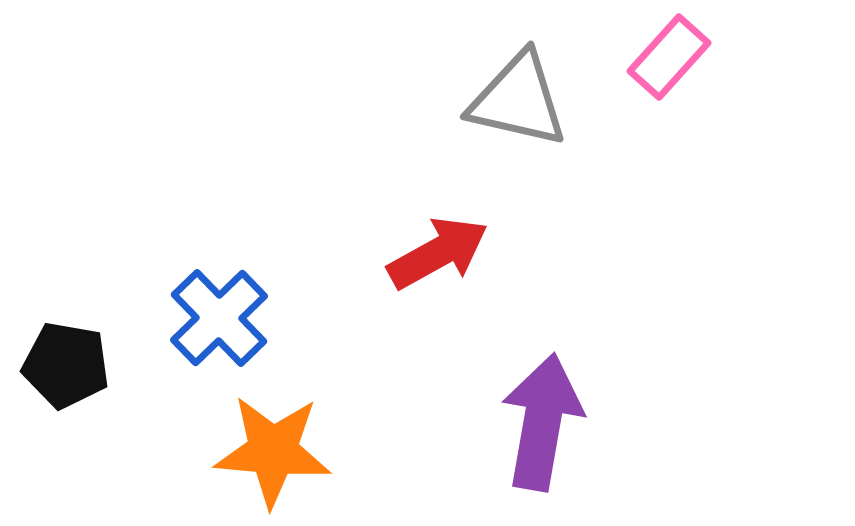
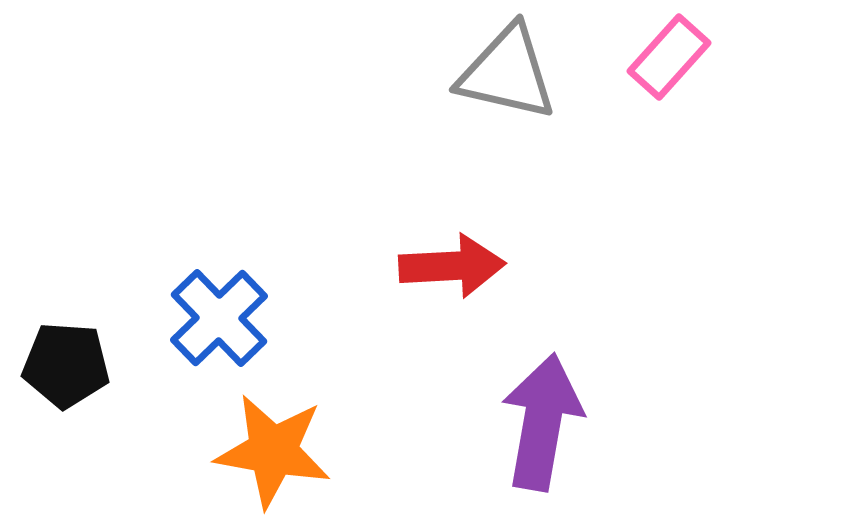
gray triangle: moved 11 px left, 27 px up
red arrow: moved 14 px right, 13 px down; rotated 26 degrees clockwise
black pentagon: rotated 6 degrees counterclockwise
orange star: rotated 5 degrees clockwise
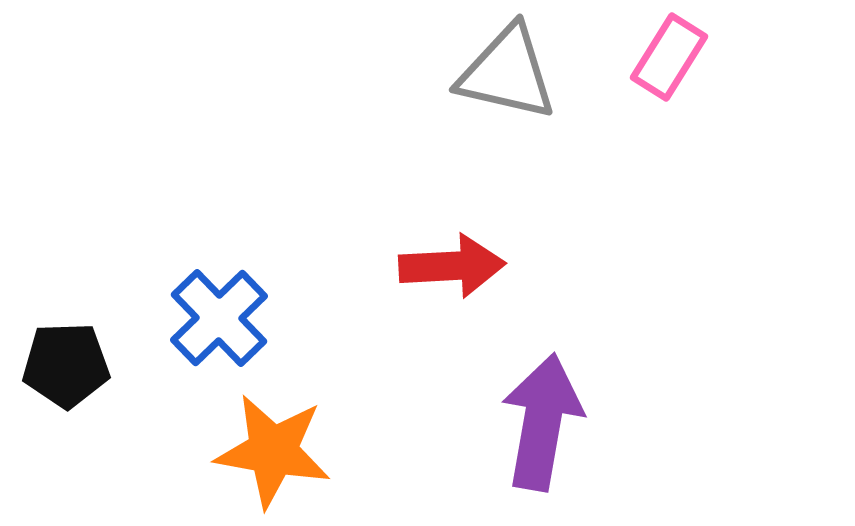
pink rectangle: rotated 10 degrees counterclockwise
black pentagon: rotated 6 degrees counterclockwise
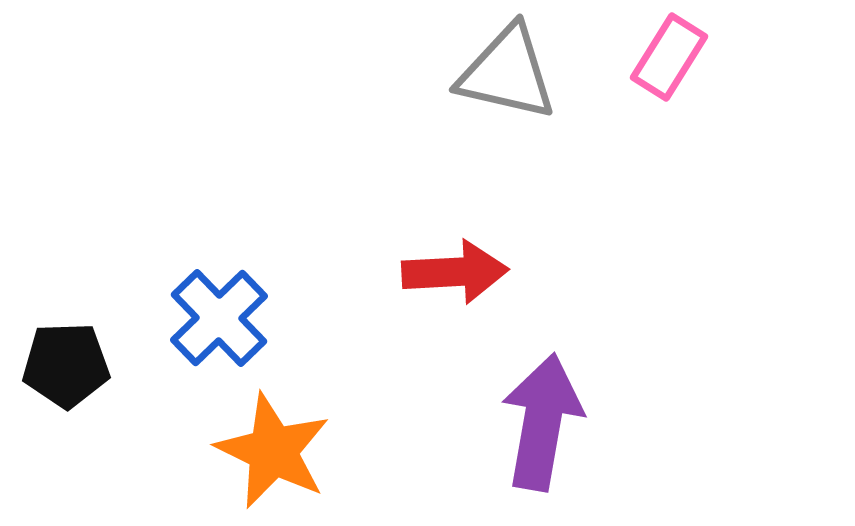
red arrow: moved 3 px right, 6 px down
orange star: rotated 16 degrees clockwise
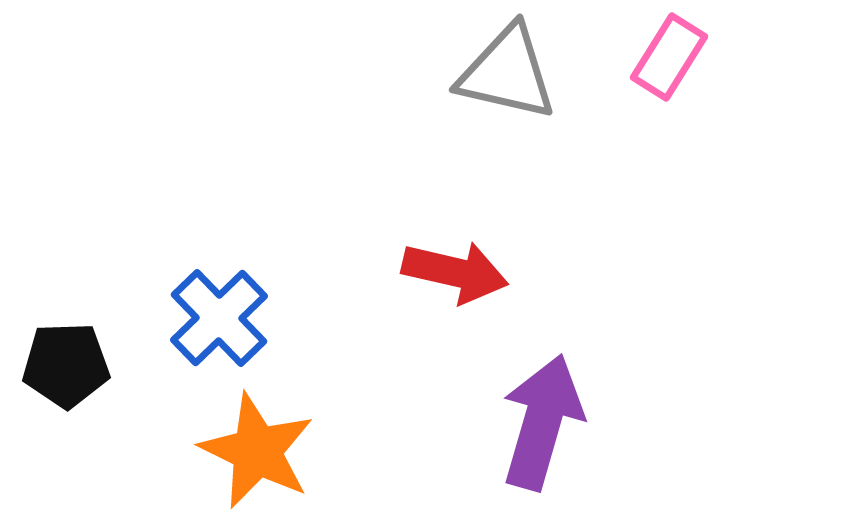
red arrow: rotated 16 degrees clockwise
purple arrow: rotated 6 degrees clockwise
orange star: moved 16 px left
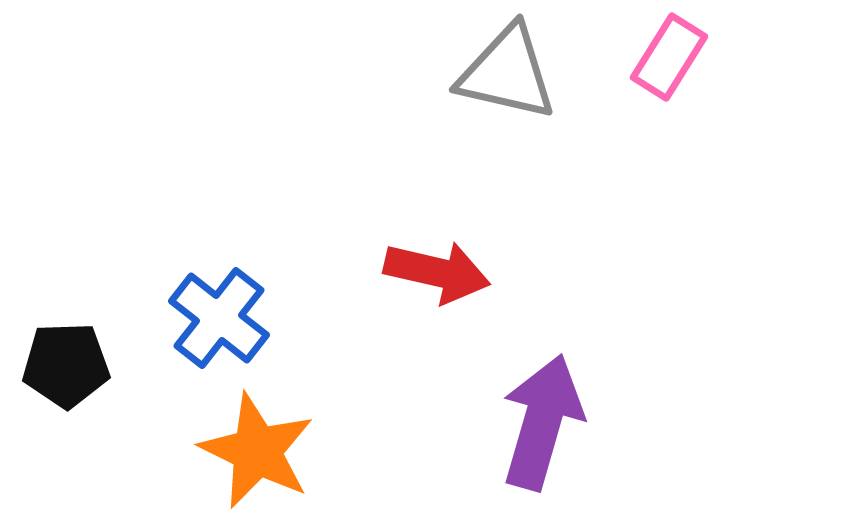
red arrow: moved 18 px left
blue cross: rotated 8 degrees counterclockwise
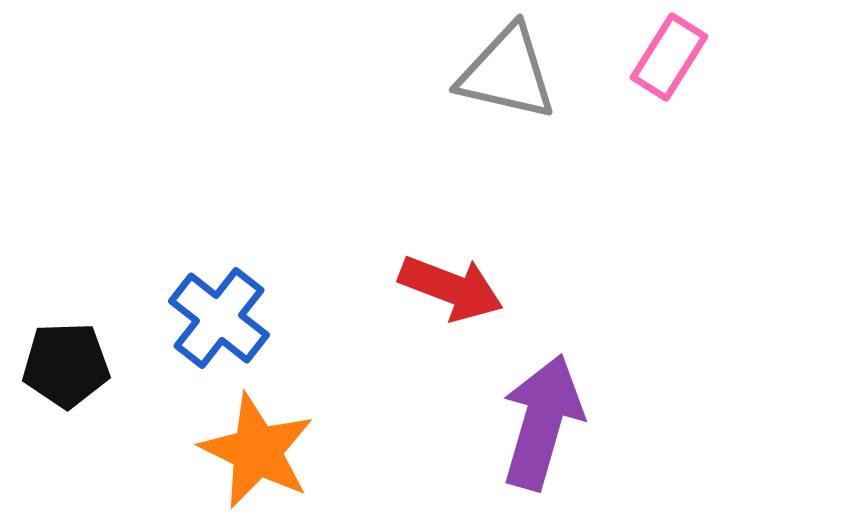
red arrow: moved 14 px right, 16 px down; rotated 8 degrees clockwise
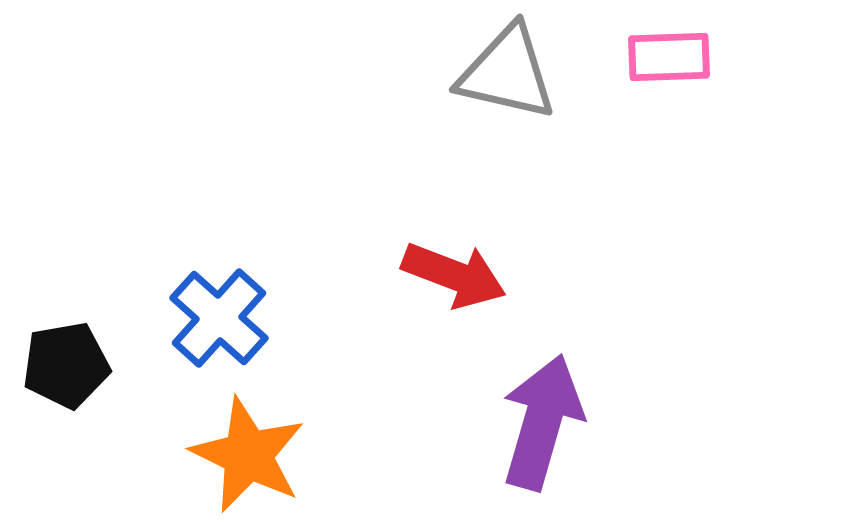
pink rectangle: rotated 56 degrees clockwise
red arrow: moved 3 px right, 13 px up
blue cross: rotated 4 degrees clockwise
black pentagon: rotated 8 degrees counterclockwise
orange star: moved 9 px left, 4 px down
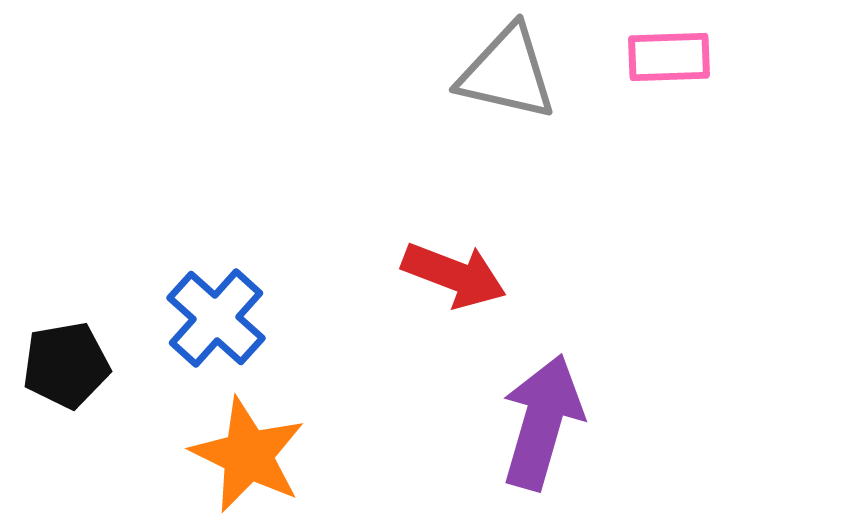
blue cross: moved 3 px left
